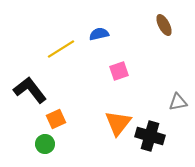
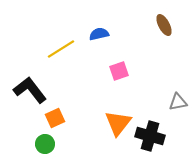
orange square: moved 1 px left, 1 px up
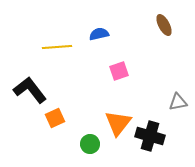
yellow line: moved 4 px left, 2 px up; rotated 28 degrees clockwise
green circle: moved 45 px right
